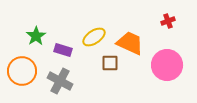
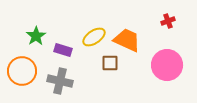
orange trapezoid: moved 3 px left, 3 px up
gray cross: rotated 15 degrees counterclockwise
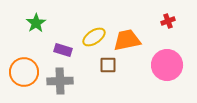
green star: moved 13 px up
orange trapezoid: rotated 36 degrees counterclockwise
brown square: moved 2 px left, 2 px down
orange circle: moved 2 px right, 1 px down
gray cross: rotated 15 degrees counterclockwise
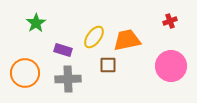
red cross: moved 2 px right
yellow ellipse: rotated 20 degrees counterclockwise
pink circle: moved 4 px right, 1 px down
orange circle: moved 1 px right, 1 px down
gray cross: moved 8 px right, 2 px up
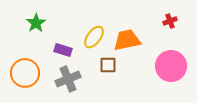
gray cross: rotated 20 degrees counterclockwise
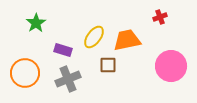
red cross: moved 10 px left, 4 px up
